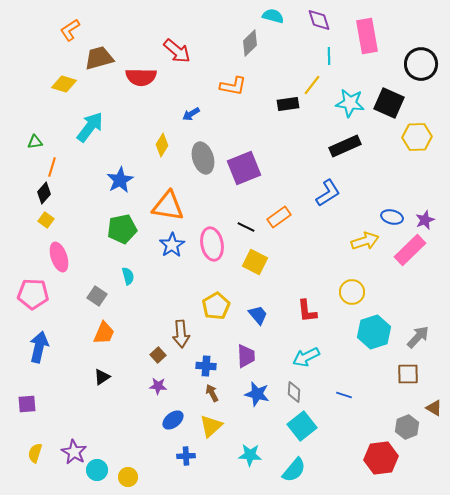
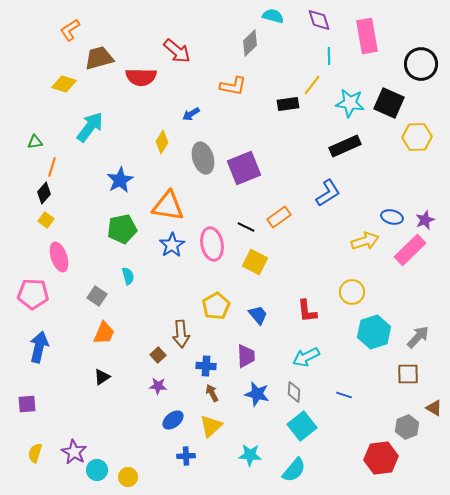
yellow diamond at (162, 145): moved 3 px up
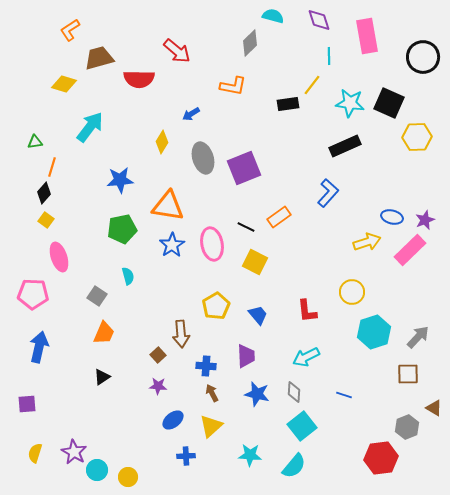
black circle at (421, 64): moved 2 px right, 7 px up
red semicircle at (141, 77): moved 2 px left, 2 px down
blue star at (120, 180): rotated 24 degrees clockwise
blue L-shape at (328, 193): rotated 16 degrees counterclockwise
yellow arrow at (365, 241): moved 2 px right, 1 px down
cyan semicircle at (294, 470): moved 4 px up
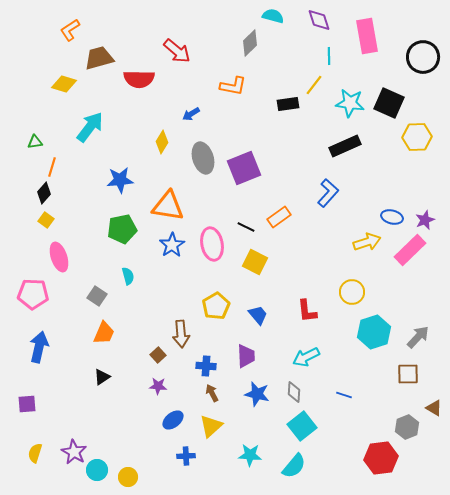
yellow line at (312, 85): moved 2 px right
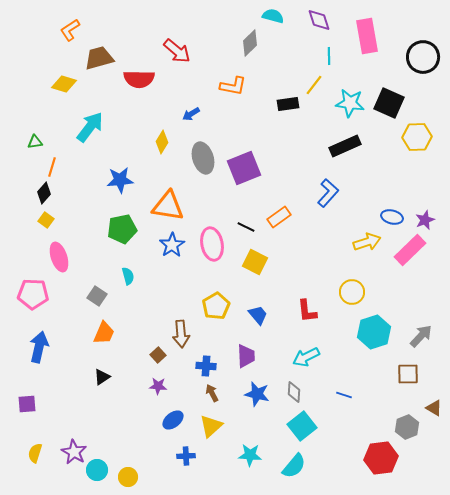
gray arrow at (418, 337): moved 3 px right, 1 px up
